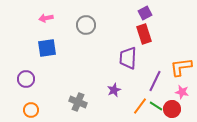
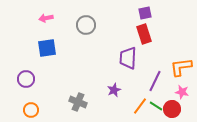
purple square: rotated 16 degrees clockwise
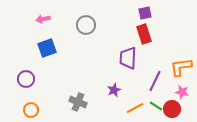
pink arrow: moved 3 px left, 1 px down
blue square: rotated 12 degrees counterclockwise
orange line: moved 5 px left, 2 px down; rotated 24 degrees clockwise
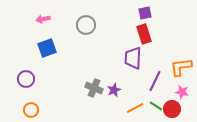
purple trapezoid: moved 5 px right
gray cross: moved 16 px right, 14 px up
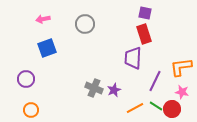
purple square: rotated 24 degrees clockwise
gray circle: moved 1 px left, 1 px up
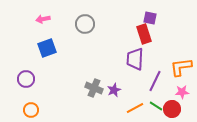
purple square: moved 5 px right, 5 px down
purple trapezoid: moved 2 px right, 1 px down
pink star: rotated 16 degrees counterclockwise
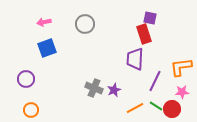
pink arrow: moved 1 px right, 3 px down
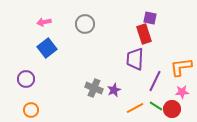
blue square: rotated 18 degrees counterclockwise
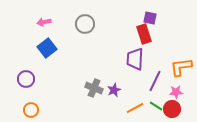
pink star: moved 6 px left
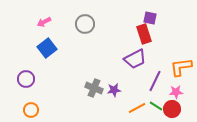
pink arrow: rotated 16 degrees counterclockwise
purple trapezoid: rotated 120 degrees counterclockwise
purple star: rotated 16 degrees clockwise
orange line: moved 2 px right
